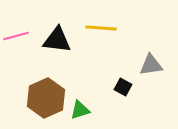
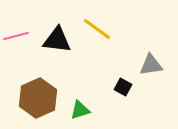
yellow line: moved 4 px left, 1 px down; rotated 32 degrees clockwise
brown hexagon: moved 8 px left
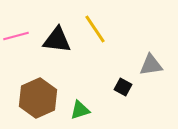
yellow line: moved 2 px left; rotated 20 degrees clockwise
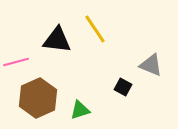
pink line: moved 26 px down
gray triangle: rotated 30 degrees clockwise
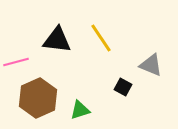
yellow line: moved 6 px right, 9 px down
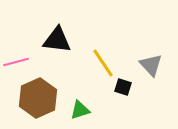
yellow line: moved 2 px right, 25 px down
gray triangle: rotated 25 degrees clockwise
black square: rotated 12 degrees counterclockwise
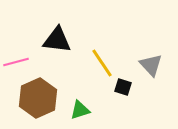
yellow line: moved 1 px left
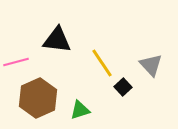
black square: rotated 30 degrees clockwise
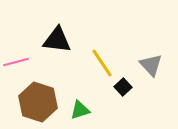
brown hexagon: moved 4 px down; rotated 18 degrees counterclockwise
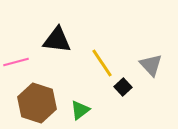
brown hexagon: moved 1 px left, 1 px down
green triangle: rotated 20 degrees counterclockwise
